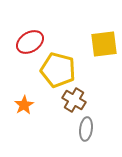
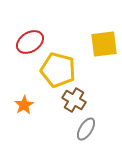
gray ellipse: rotated 25 degrees clockwise
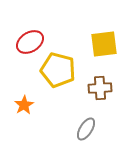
brown cross: moved 26 px right, 12 px up; rotated 35 degrees counterclockwise
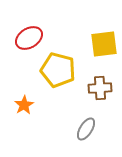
red ellipse: moved 1 px left, 4 px up
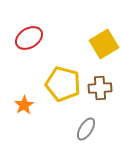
yellow square: rotated 24 degrees counterclockwise
yellow pentagon: moved 5 px right, 14 px down
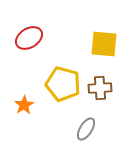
yellow square: rotated 36 degrees clockwise
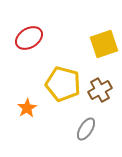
yellow square: rotated 24 degrees counterclockwise
brown cross: moved 2 px down; rotated 25 degrees counterclockwise
orange star: moved 3 px right, 3 px down
